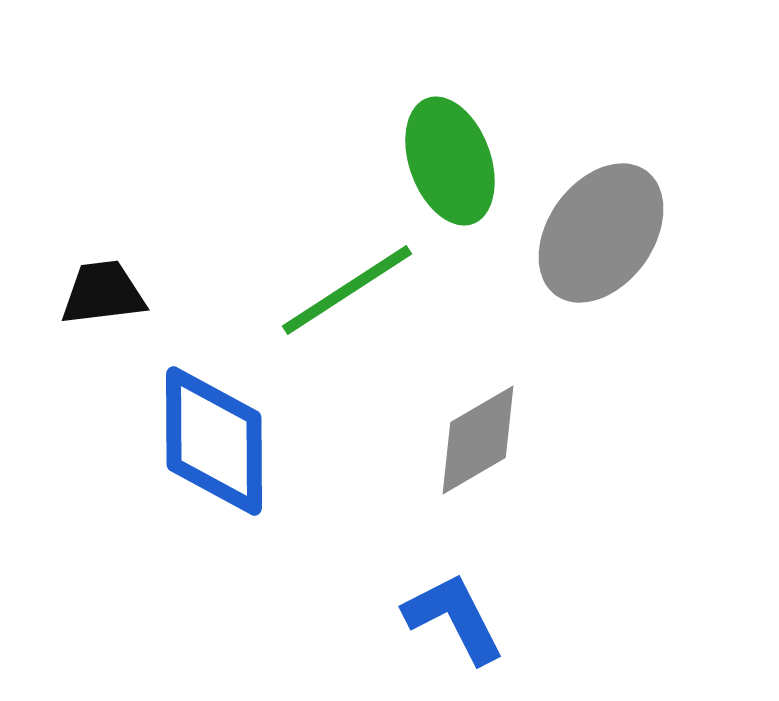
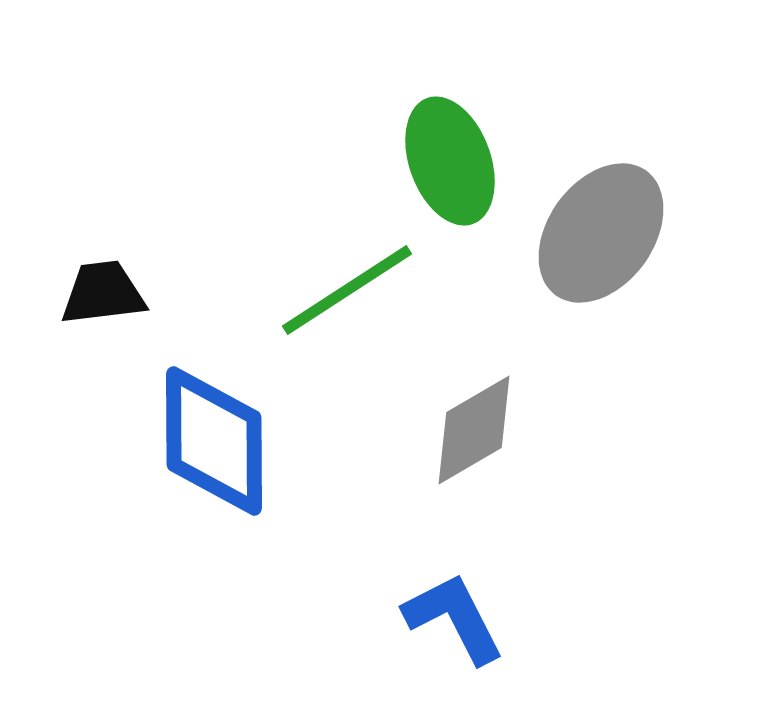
gray diamond: moved 4 px left, 10 px up
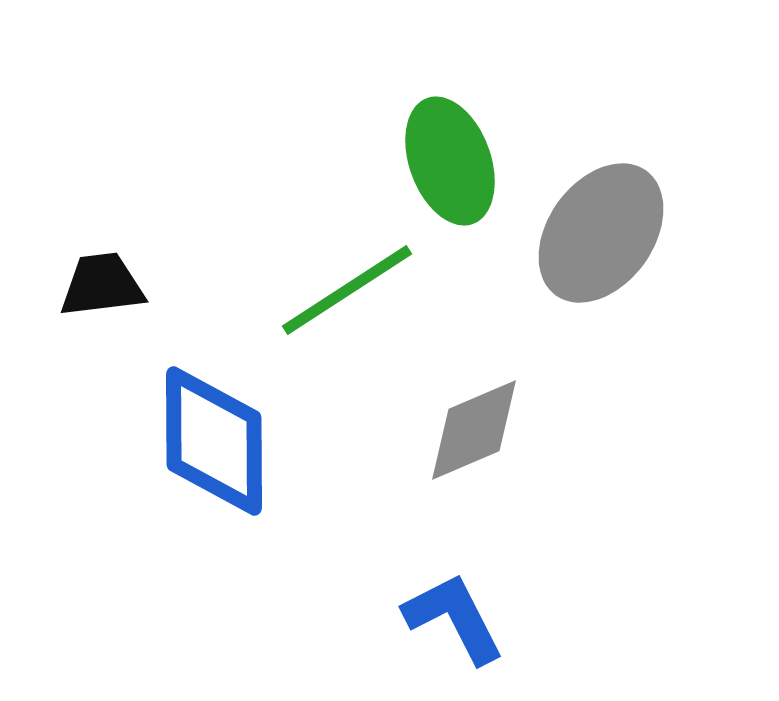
black trapezoid: moved 1 px left, 8 px up
gray diamond: rotated 7 degrees clockwise
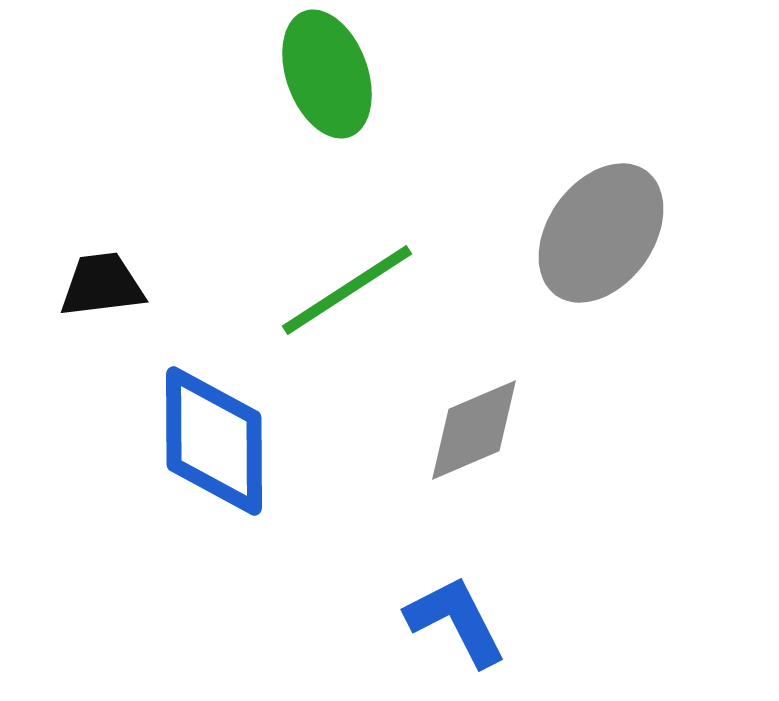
green ellipse: moved 123 px left, 87 px up
blue L-shape: moved 2 px right, 3 px down
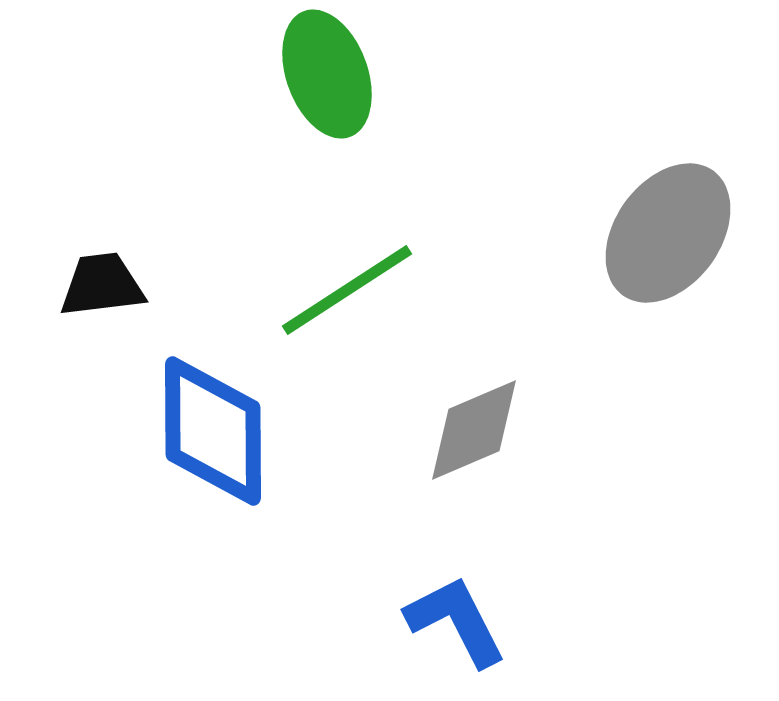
gray ellipse: moved 67 px right
blue diamond: moved 1 px left, 10 px up
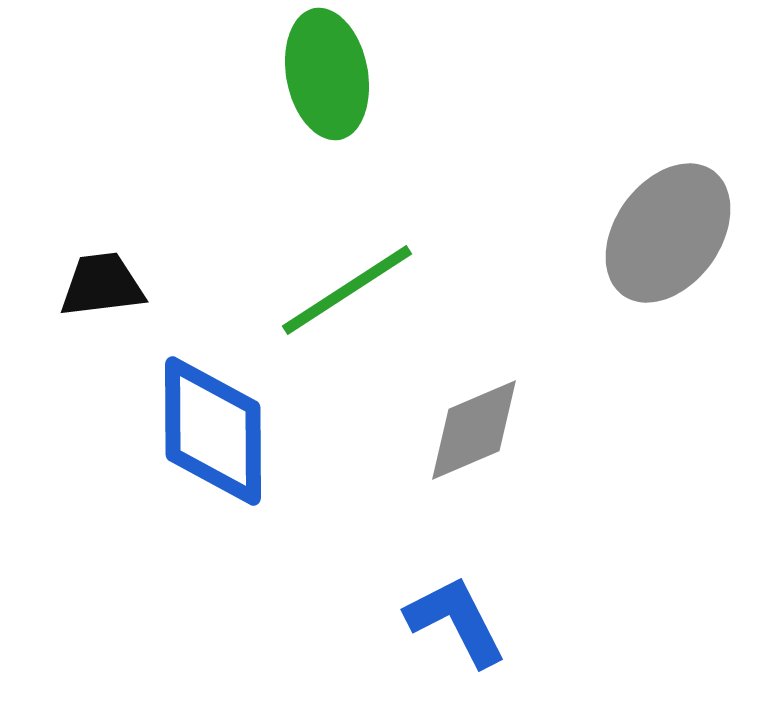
green ellipse: rotated 9 degrees clockwise
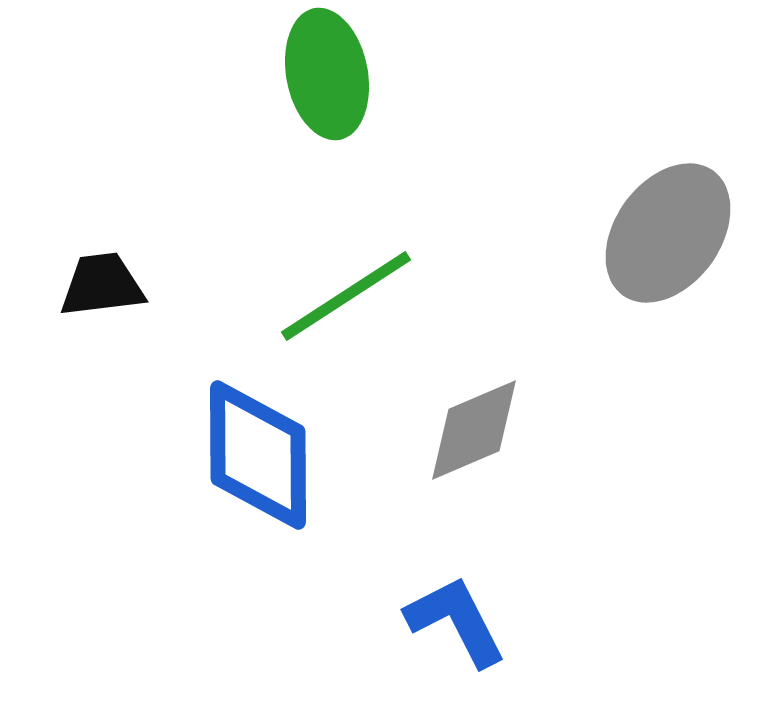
green line: moved 1 px left, 6 px down
blue diamond: moved 45 px right, 24 px down
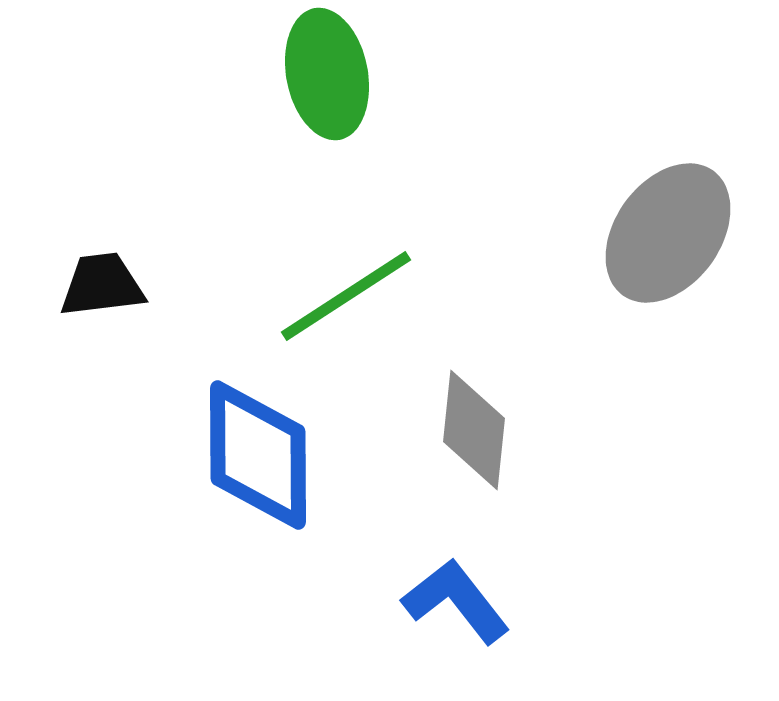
gray diamond: rotated 61 degrees counterclockwise
blue L-shape: moved 20 px up; rotated 11 degrees counterclockwise
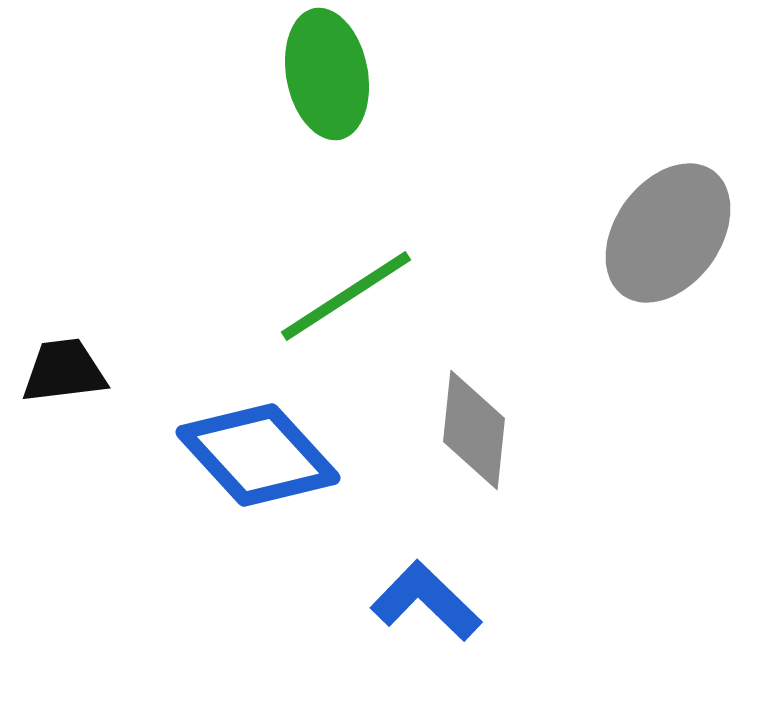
black trapezoid: moved 38 px left, 86 px down
blue diamond: rotated 42 degrees counterclockwise
blue L-shape: moved 30 px left; rotated 8 degrees counterclockwise
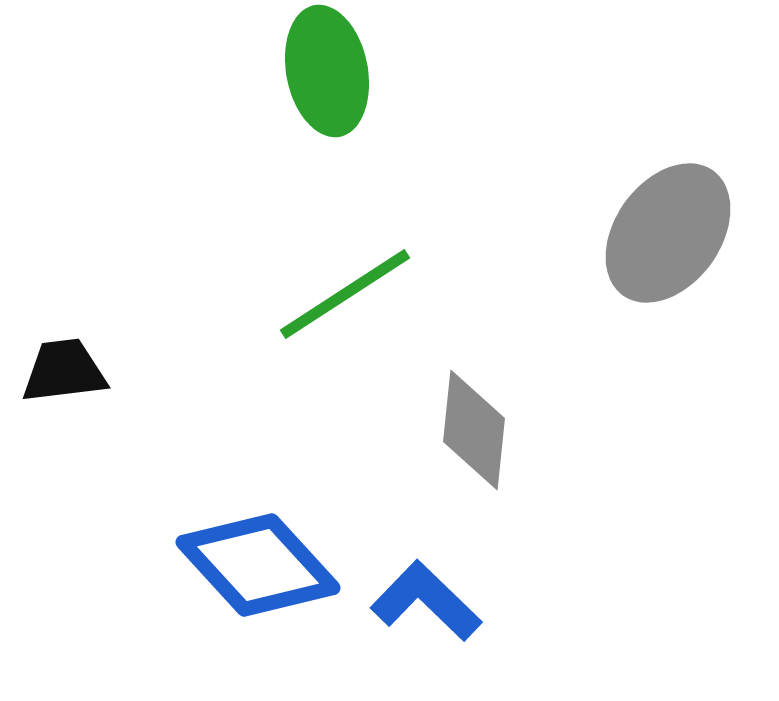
green ellipse: moved 3 px up
green line: moved 1 px left, 2 px up
blue diamond: moved 110 px down
